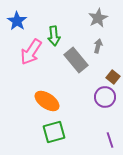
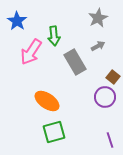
gray arrow: rotated 48 degrees clockwise
gray rectangle: moved 1 px left, 2 px down; rotated 10 degrees clockwise
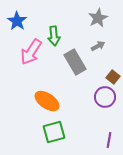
purple line: moved 1 px left; rotated 28 degrees clockwise
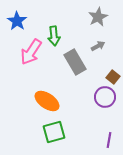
gray star: moved 1 px up
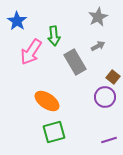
purple line: rotated 63 degrees clockwise
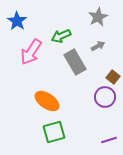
green arrow: moved 7 px right; rotated 72 degrees clockwise
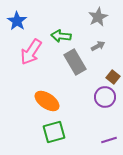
green arrow: rotated 30 degrees clockwise
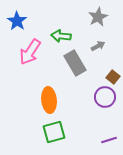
pink arrow: moved 1 px left
gray rectangle: moved 1 px down
orange ellipse: moved 2 px right, 1 px up; rotated 50 degrees clockwise
